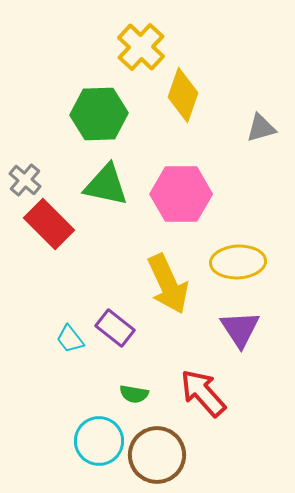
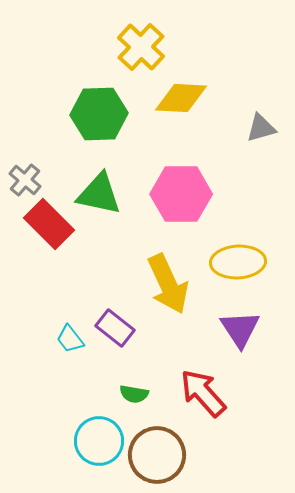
yellow diamond: moved 2 px left, 3 px down; rotated 74 degrees clockwise
green triangle: moved 7 px left, 9 px down
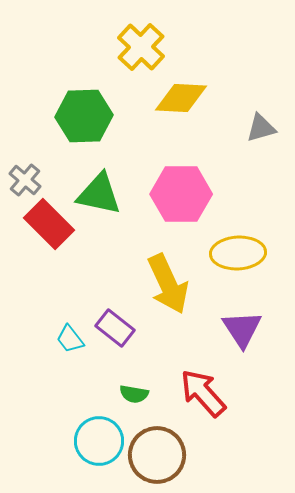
green hexagon: moved 15 px left, 2 px down
yellow ellipse: moved 9 px up
purple triangle: moved 2 px right
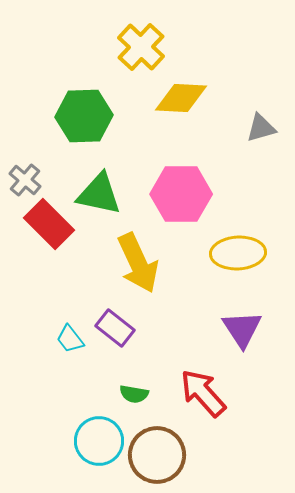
yellow arrow: moved 30 px left, 21 px up
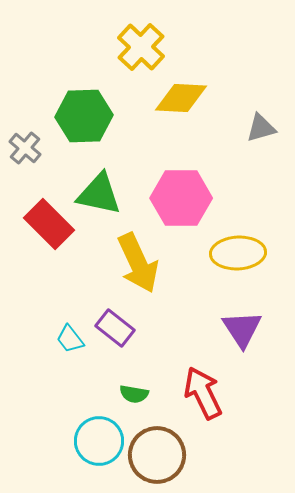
gray cross: moved 32 px up
pink hexagon: moved 4 px down
red arrow: rotated 16 degrees clockwise
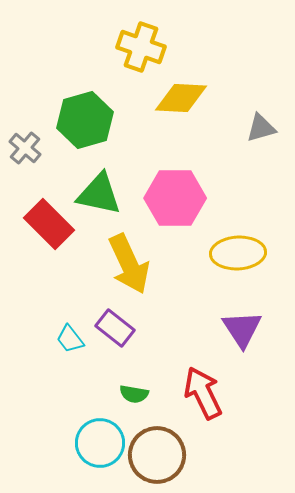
yellow cross: rotated 24 degrees counterclockwise
green hexagon: moved 1 px right, 4 px down; rotated 14 degrees counterclockwise
pink hexagon: moved 6 px left
yellow arrow: moved 9 px left, 1 px down
cyan circle: moved 1 px right, 2 px down
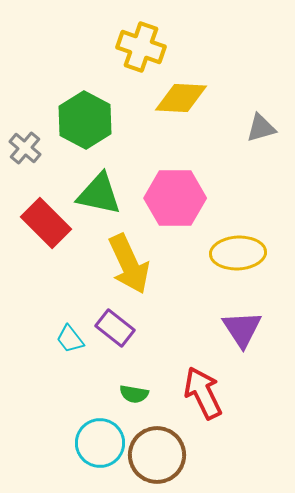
green hexagon: rotated 16 degrees counterclockwise
red rectangle: moved 3 px left, 1 px up
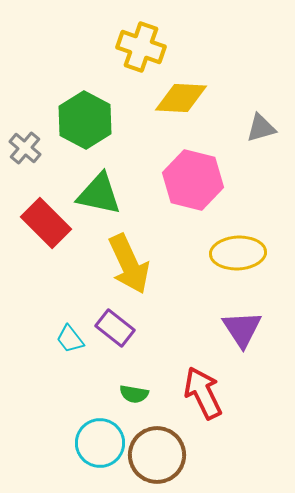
pink hexagon: moved 18 px right, 18 px up; rotated 14 degrees clockwise
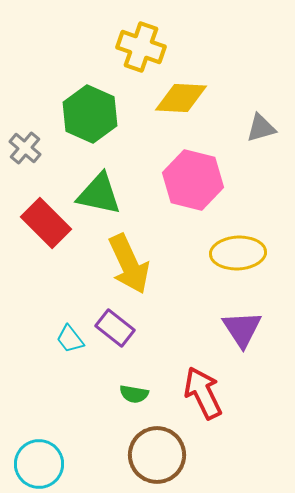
green hexagon: moved 5 px right, 6 px up; rotated 4 degrees counterclockwise
cyan circle: moved 61 px left, 21 px down
